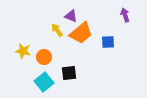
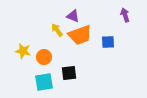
purple triangle: moved 2 px right
orange trapezoid: moved 1 px left, 2 px down; rotated 20 degrees clockwise
cyan square: rotated 30 degrees clockwise
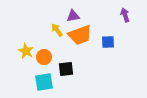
purple triangle: rotated 32 degrees counterclockwise
yellow star: moved 3 px right; rotated 14 degrees clockwise
black square: moved 3 px left, 4 px up
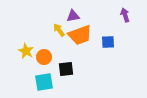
yellow arrow: moved 2 px right
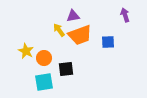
orange circle: moved 1 px down
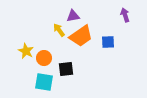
orange trapezoid: moved 1 px right, 1 px down; rotated 15 degrees counterclockwise
cyan square: rotated 18 degrees clockwise
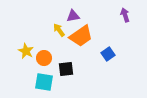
blue square: moved 12 px down; rotated 32 degrees counterclockwise
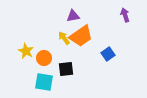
yellow arrow: moved 5 px right, 8 px down
